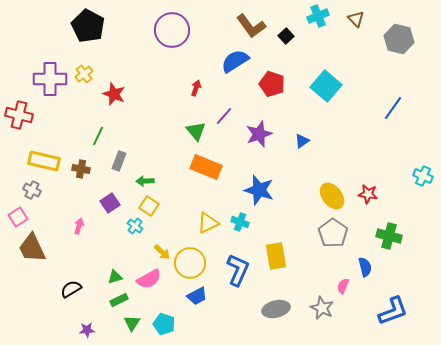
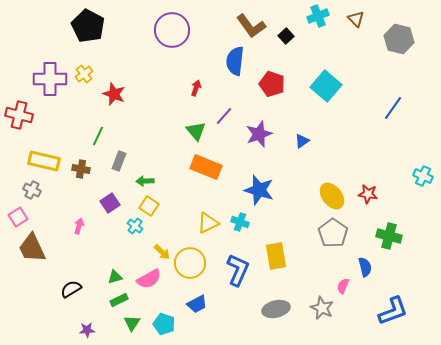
blue semicircle at (235, 61): rotated 52 degrees counterclockwise
blue trapezoid at (197, 296): moved 8 px down
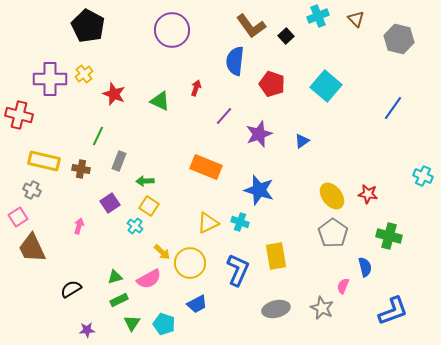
green triangle at (196, 131): moved 36 px left, 30 px up; rotated 25 degrees counterclockwise
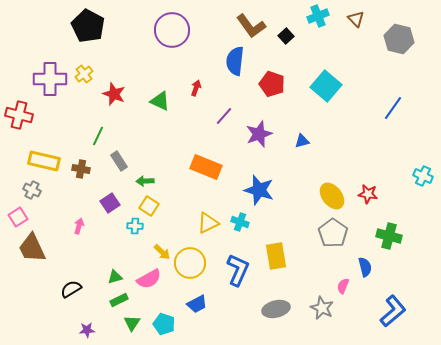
blue triangle at (302, 141): rotated 21 degrees clockwise
gray rectangle at (119, 161): rotated 54 degrees counterclockwise
cyan cross at (135, 226): rotated 35 degrees counterclockwise
blue L-shape at (393, 311): rotated 20 degrees counterclockwise
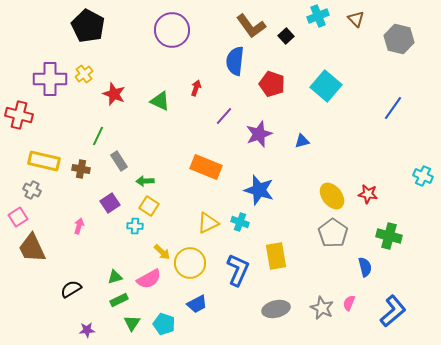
pink semicircle at (343, 286): moved 6 px right, 17 px down
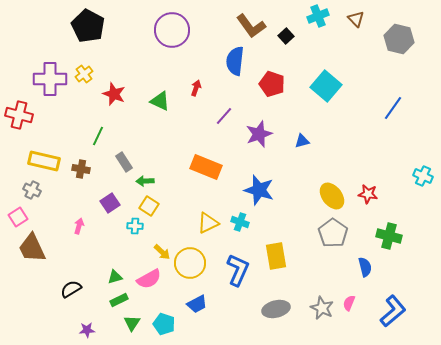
gray rectangle at (119, 161): moved 5 px right, 1 px down
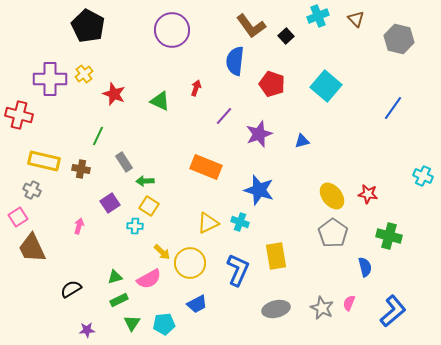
cyan pentagon at (164, 324): rotated 25 degrees counterclockwise
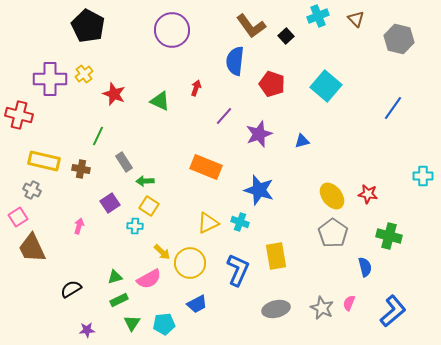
cyan cross at (423, 176): rotated 24 degrees counterclockwise
